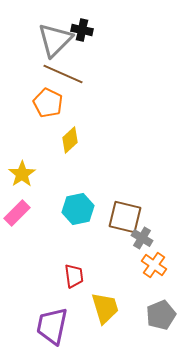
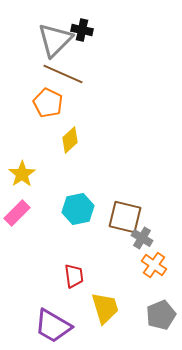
purple trapezoid: moved 1 px right; rotated 72 degrees counterclockwise
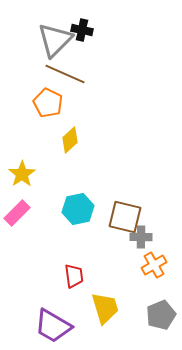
brown line: moved 2 px right
gray cross: moved 1 px left, 1 px up; rotated 30 degrees counterclockwise
orange cross: rotated 25 degrees clockwise
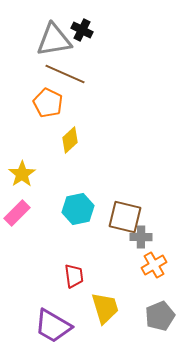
black cross: rotated 15 degrees clockwise
gray triangle: moved 1 px left; rotated 36 degrees clockwise
gray pentagon: moved 1 px left, 1 px down
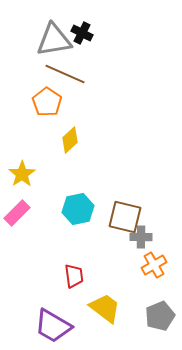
black cross: moved 3 px down
orange pentagon: moved 1 px left, 1 px up; rotated 8 degrees clockwise
yellow trapezoid: rotated 36 degrees counterclockwise
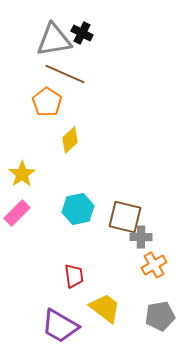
gray pentagon: rotated 12 degrees clockwise
purple trapezoid: moved 7 px right
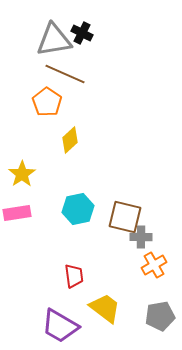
pink rectangle: rotated 36 degrees clockwise
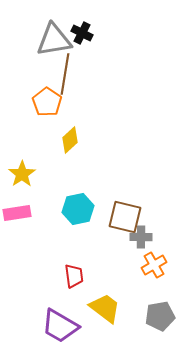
brown line: rotated 75 degrees clockwise
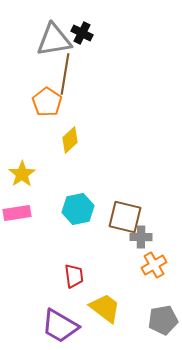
gray pentagon: moved 3 px right, 4 px down
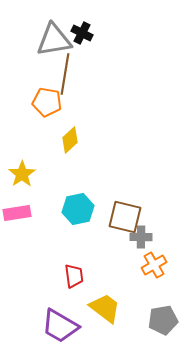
orange pentagon: rotated 24 degrees counterclockwise
